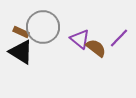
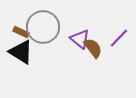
brown semicircle: moved 3 px left; rotated 15 degrees clockwise
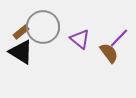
brown rectangle: rotated 63 degrees counterclockwise
brown semicircle: moved 16 px right, 5 px down
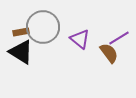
brown rectangle: rotated 28 degrees clockwise
purple line: rotated 15 degrees clockwise
